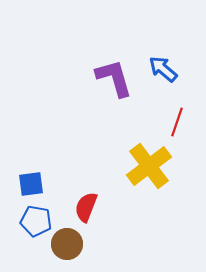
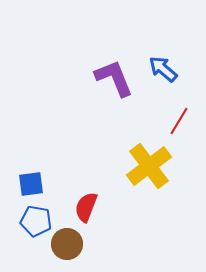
purple L-shape: rotated 6 degrees counterclockwise
red line: moved 2 px right, 1 px up; rotated 12 degrees clockwise
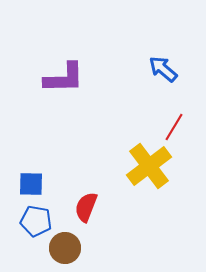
purple L-shape: moved 50 px left; rotated 111 degrees clockwise
red line: moved 5 px left, 6 px down
blue square: rotated 8 degrees clockwise
brown circle: moved 2 px left, 4 px down
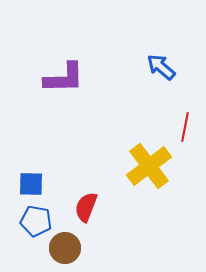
blue arrow: moved 2 px left, 2 px up
red line: moved 11 px right; rotated 20 degrees counterclockwise
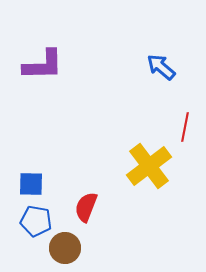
purple L-shape: moved 21 px left, 13 px up
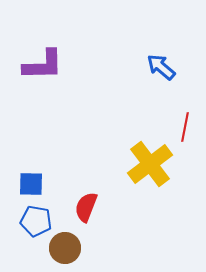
yellow cross: moved 1 px right, 2 px up
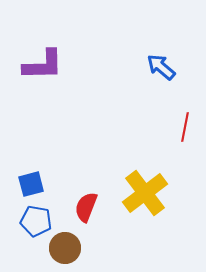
yellow cross: moved 5 px left, 29 px down
blue square: rotated 16 degrees counterclockwise
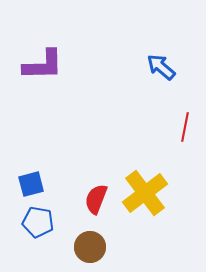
red semicircle: moved 10 px right, 8 px up
blue pentagon: moved 2 px right, 1 px down
brown circle: moved 25 px right, 1 px up
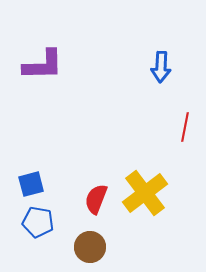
blue arrow: rotated 128 degrees counterclockwise
